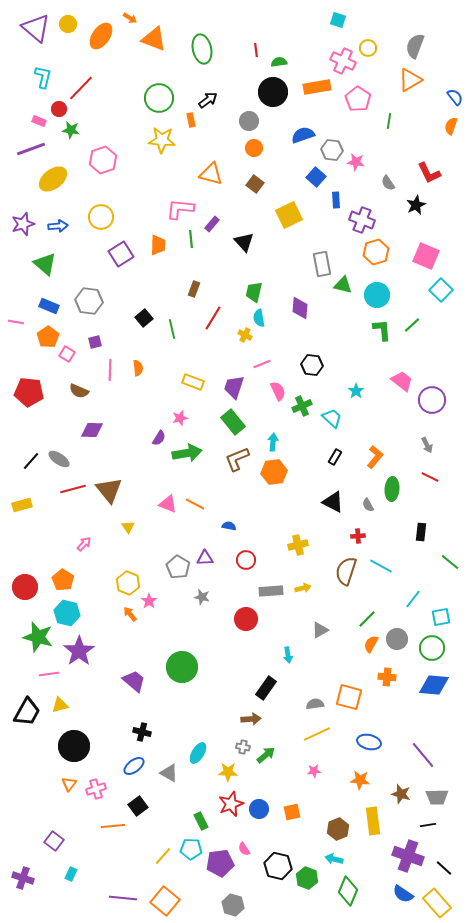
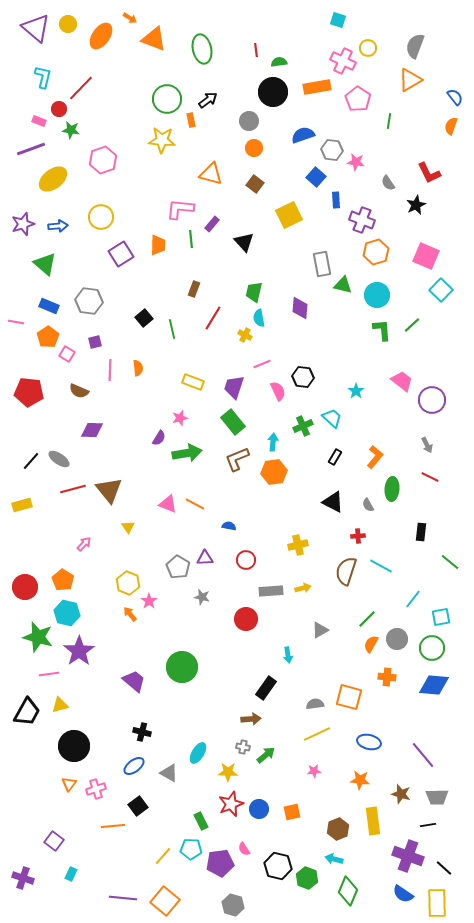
green circle at (159, 98): moved 8 px right, 1 px down
black hexagon at (312, 365): moved 9 px left, 12 px down
green cross at (302, 406): moved 1 px right, 20 px down
yellow rectangle at (437, 903): rotated 40 degrees clockwise
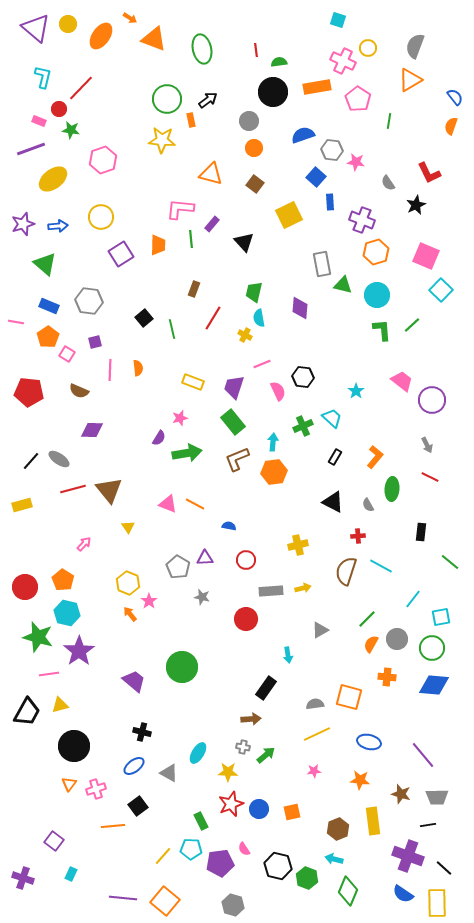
blue rectangle at (336, 200): moved 6 px left, 2 px down
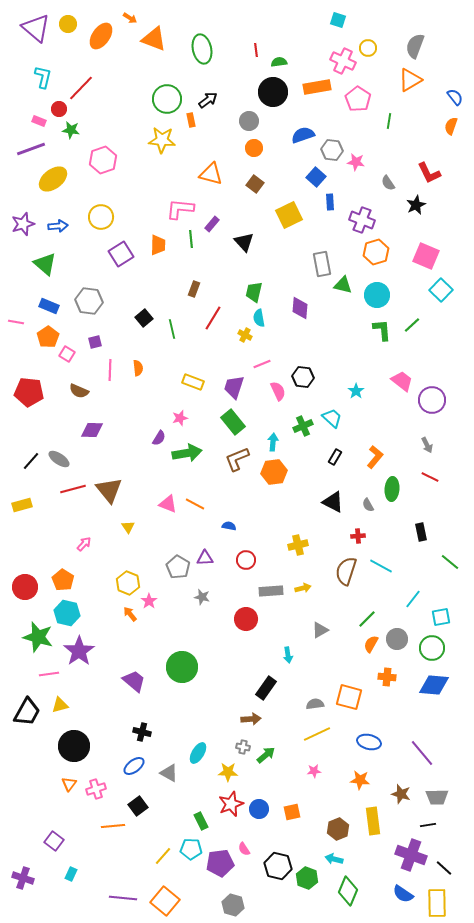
black rectangle at (421, 532): rotated 18 degrees counterclockwise
purple line at (423, 755): moved 1 px left, 2 px up
purple cross at (408, 856): moved 3 px right, 1 px up
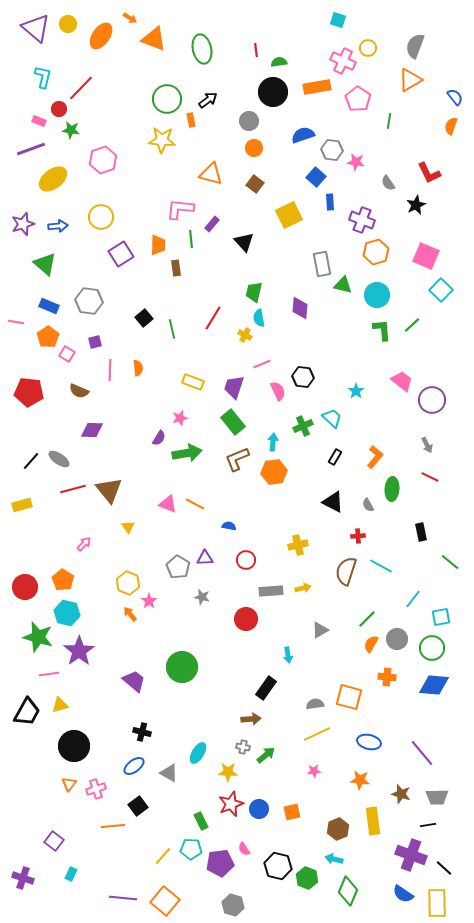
brown rectangle at (194, 289): moved 18 px left, 21 px up; rotated 28 degrees counterclockwise
